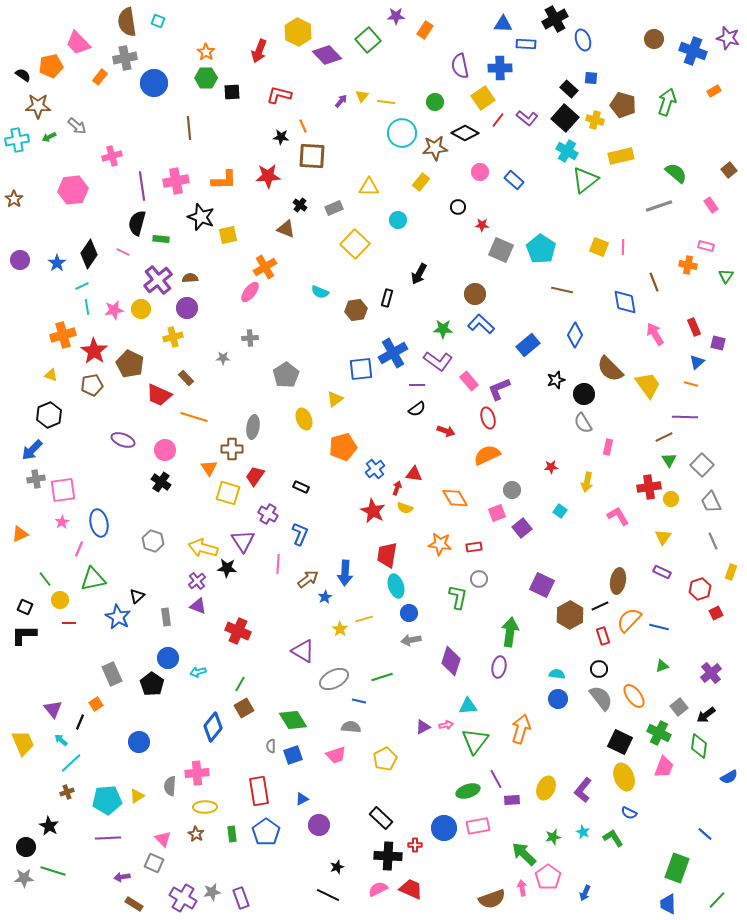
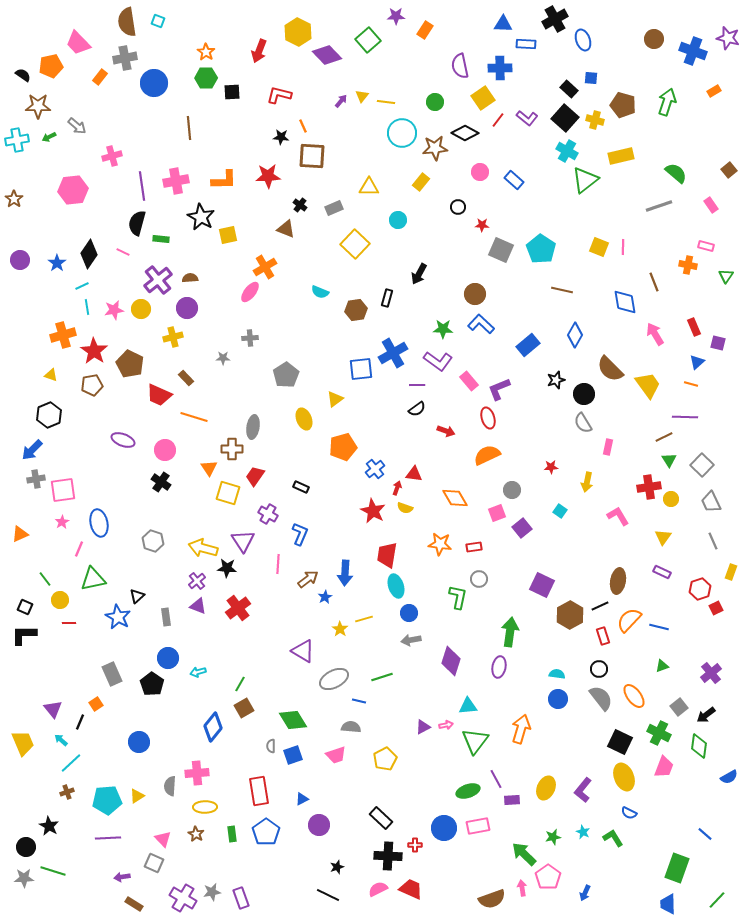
black star at (201, 217): rotated 8 degrees clockwise
red square at (716, 613): moved 5 px up
red cross at (238, 631): moved 23 px up; rotated 30 degrees clockwise
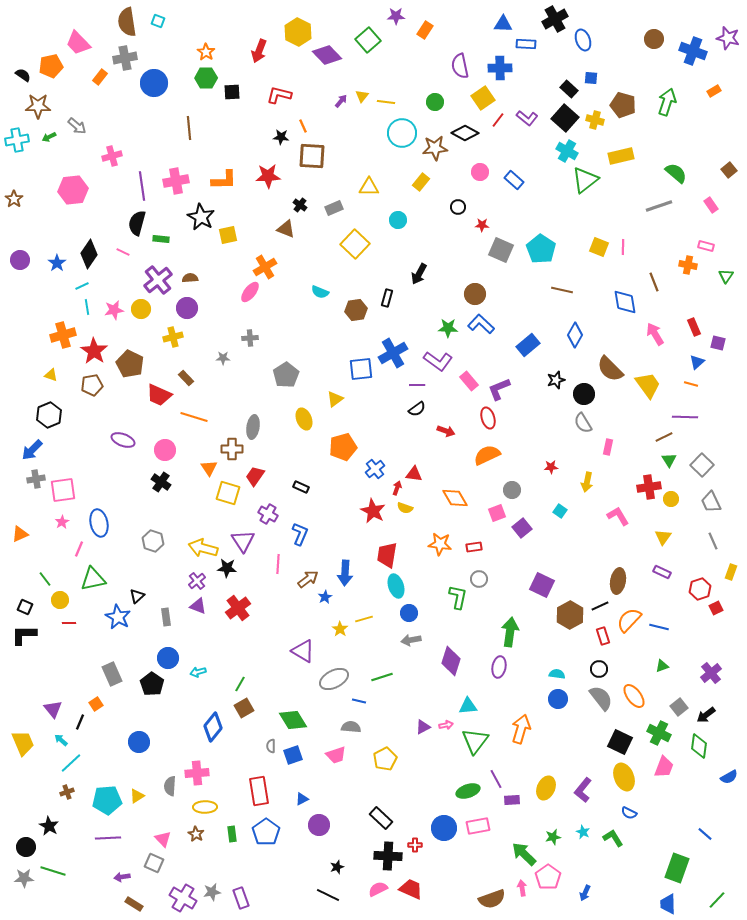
green star at (443, 329): moved 5 px right, 1 px up
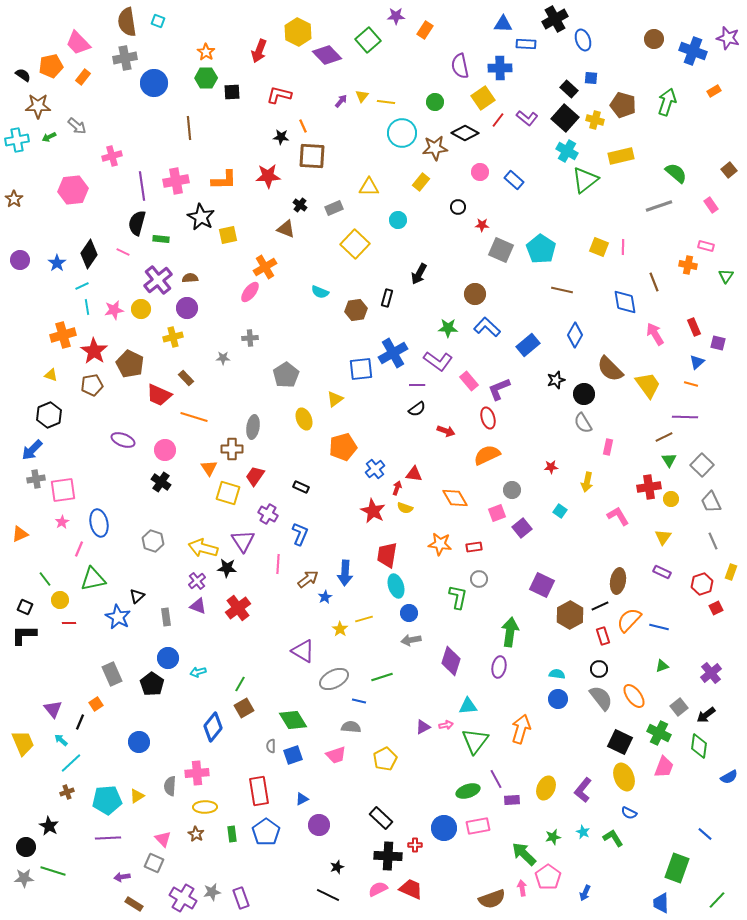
orange rectangle at (100, 77): moved 17 px left
blue L-shape at (481, 324): moved 6 px right, 3 px down
red hexagon at (700, 589): moved 2 px right, 5 px up
blue trapezoid at (668, 904): moved 7 px left, 1 px up
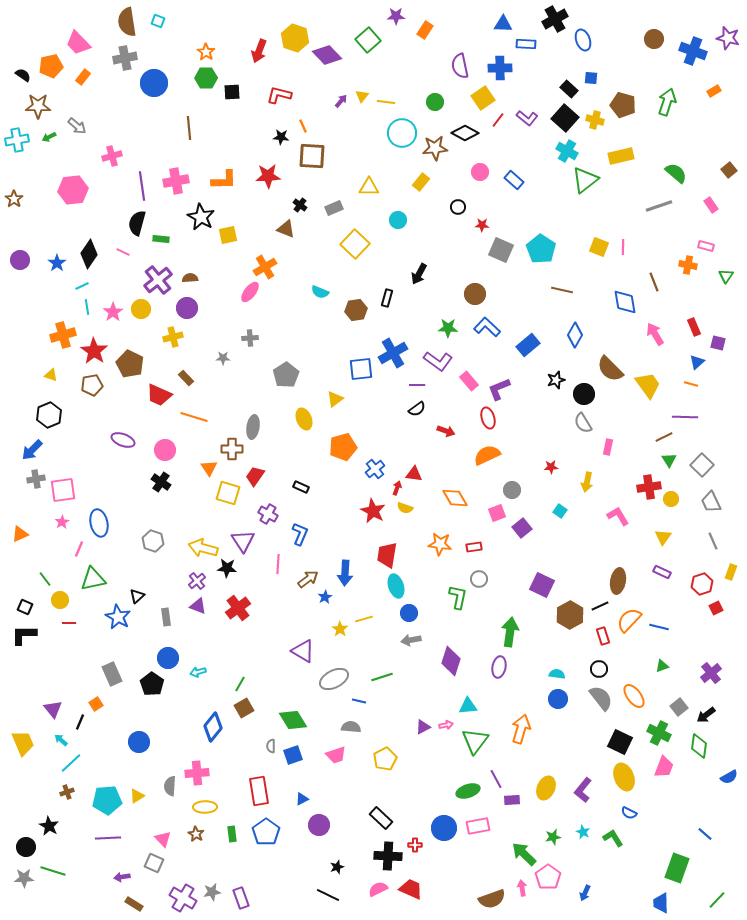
yellow hexagon at (298, 32): moved 3 px left, 6 px down; rotated 8 degrees counterclockwise
pink star at (114, 310): moved 1 px left, 2 px down; rotated 24 degrees counterclockwise
